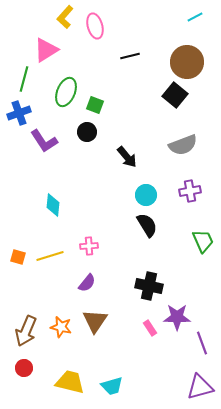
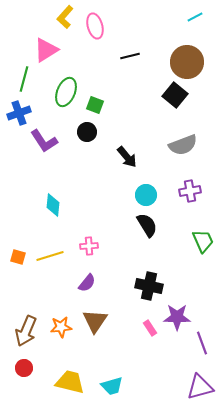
orange star: rotated 20 degrees counterclockwise
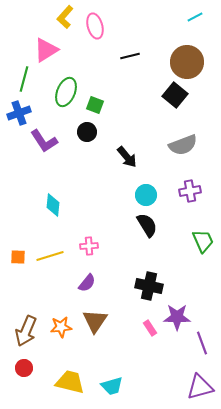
orange square: rotated 14 degrees counterclockwise
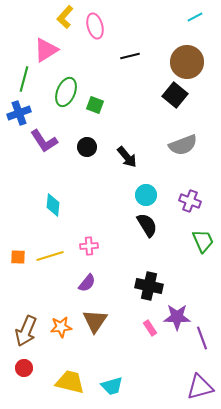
black circle: moved 15 px down
purple cross: moved 10 px down; rotated 30 degrees clockwise
purple line: moved 5 px up
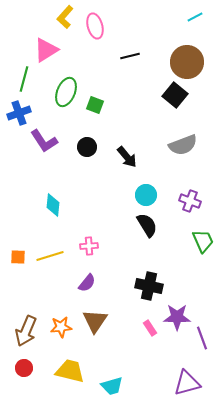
yellow trapezoid: moved 11 px up
purple triangle: moved 13 px left, 4 px up
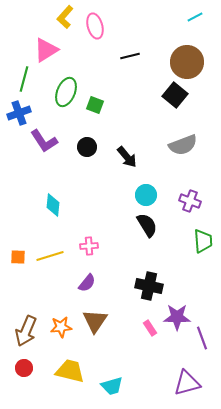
green trapezoid: rotated 20 degrees clockwise
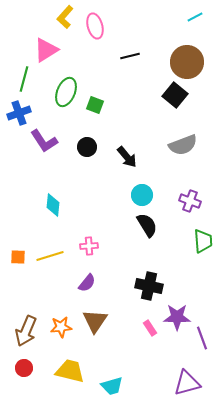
cyan circle: moved 4 px left
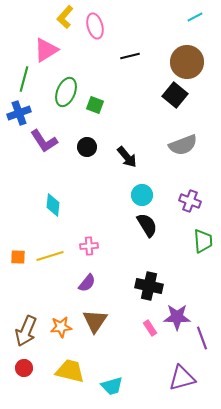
purple triangle: moved 5 px left, 5 px up
